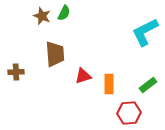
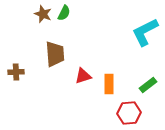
brown star: moved 1 px right, 2 px up
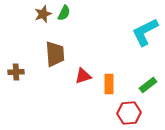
brown star: rotated 30 degrees clockwise
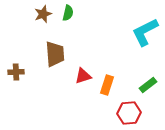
green semicircle: moved 4 px right; rotated 14 degrees counterclockwise
orange rectangle: moved 2 px left, 1 px down; rotated 18 degrees clockwise
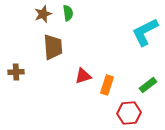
green semicircle: rotated 21 degrees counterclockwise
brown trapezoid: moved 2 px left, 7 px up
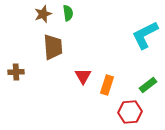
cyan L-shape: moved 3 px down
red triangle: rotated 42 degrees counterclockwise
red hexagon: moved 1 px right, 1 px up
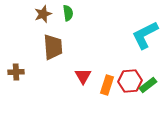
red hexagon: moved 31 px up
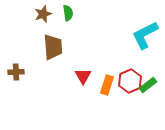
red hexagon: rotated 20 degrees counterclockwise
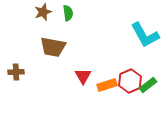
brown star: moved 2 px up
cyan L-shape: rotated 92 degrees counterclockwise
brown trapezoid: rotated 104 degrees clockwise
orange rectangle: rotated 54 degrees clockwise
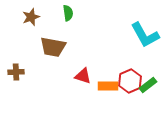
brown star: moved 12 px left, 5 px down
red triangle: rotated 42 degrees counterclockwise
orange rectangle: moved 1 px right, 1 px down; rotated 18 degrees clockwise
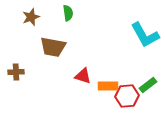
red hexagon: moved 3 px left, 15 px down; rotated 20 degrees clockwise
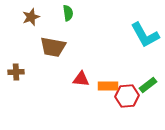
red triangle: moved 2 px left, 3 px down; rotated 12 degrees counterclockwise
